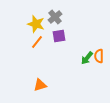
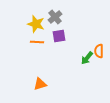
orange line: rotated 56 degrees clockwise
orange semicircle: moved 5 px up
orange triangle: moved 1 px up
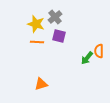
purple square: rotated 24 degrees clockwise
orange triangle: moved 1 px right
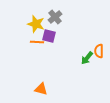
purple square: moved 10 px left
orange triangle: moved 5 px down; rotated 32 degrees clockwise
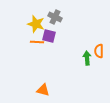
gray cross: rotated 24 degrees counterclockwise
green arrow: rotated 136 degrees clockwise
orange triangle: moved 2 px right, 1 px down
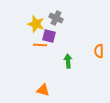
gray cross: moved 1 px right, 1 px down
orange line: moved 3 px right, 3 px down
green arrow: moved 19 px left, 3 px down
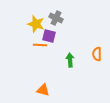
orange semicircle: moved 2 px left, 3 px down
green arrow: moved 2 px right, 1 px up
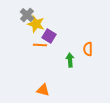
gray cross: moved 29 px left, 3 px up; rotated 16 degrees clockwise
purple square: rotated 16 degrees clockwise
orange semicircle: moved 9 px left, 5 px up
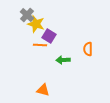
green arrow: moved 7 px left; rotated 88 degrees counterclockwise
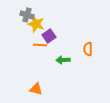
gray cross: rotated 24 degrees counterclockwise
purple square: rotated 24 degrees clockwise
orange triangle: moved 7 px left, 1 px up
